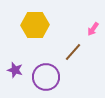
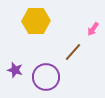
yellow hexagon: moved 1 px right, 4 px up
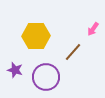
yellow hexagon: moved 15 px down
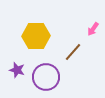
purple star: moved 2 px right
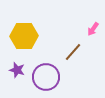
yellow hexagon: moved 12 px left
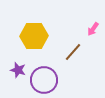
yellow hexagon: moved 10 px right
purple star: moved 1 px right
purple circle: moved 2 px left, 3 px down
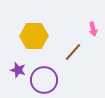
pink arrow: rotated 48 degrees counterclockwise
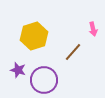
yellow hexagon: rotated 16 degrees counterclockwise
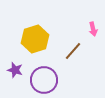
yellow hexagon: moved 1 px right, 3 px down
brown line: moved 1 px up
purple star: moved 3 px left
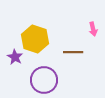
yellow hexagon: rotated 24 degrees counterclockwise
brown line: moved 1 px down; rotated 48 degrees clockwise
purple star: moved 13 px up; rotated 14 degrees clockwise
